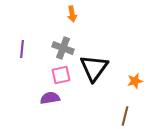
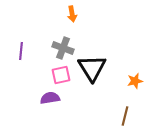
purple line: moved 1 px left, 2 px down
black triangle: moved 2 px left; rotated 8 degrees counterclockwise
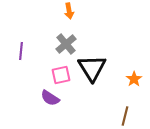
orange arrow: moved 3 px left, 3 px up
gray cross: moved 3 px right, 4 px up; rotated 30 degrees clockwise
orange star: moved 1 px left, 2 px up; rotated 21 degrees counterclockwise
purple semicircle: rotated 138 degrees counterclockwise
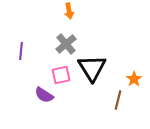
purple semicircle: moved 6 px left, 3 px up
brown line: moved 7 px left, 16 px up
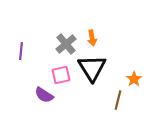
orange arrow: moved 23 px right, 27 px down
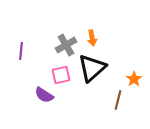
gray cross: moved 1 px down; rotated 10 degrees clockwise
black triangle: rotated 20 degrees clockwise
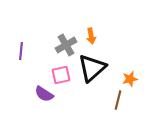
orange arrow: moved 1 px left, 2 px up
orange star: moved 4 px left; rotated 21 degrees clockwise
purple semicircle: moved 1 px up
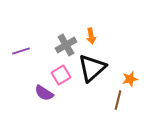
purple line: rotated 66 degrees clockwise
pink square: rotated 18 degrees counterclockwise
purple semicircle: moved 1 px up
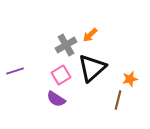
orange arrow: moved 1 px left, 1 px up; rotated 56 degrees clockwise
purple line: moved 6 px left, 20 px down
purple semicircle: moved 12 px right, 6 px down
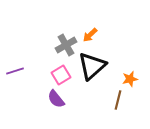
black triangle: moved 2 px up
purple semicircle: rotated 18 degrees clockwise
